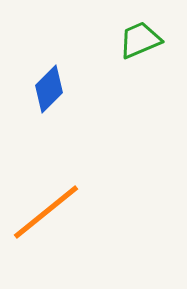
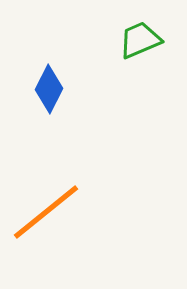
blue diamond: rotated 18 degrees counterclockwise
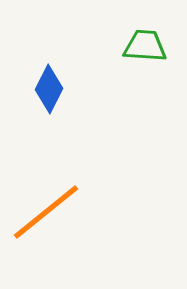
green trapezoid: moved 5 px right, 6 px down; rotated 27 degrees clockwise
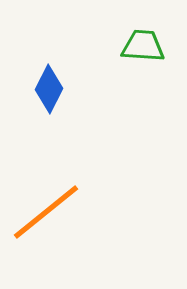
green trapezoid: moved 2 px left
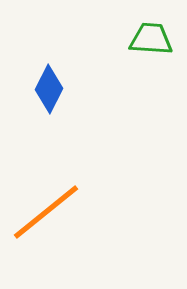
green trapezoid: moved 8 px right, 7 px up
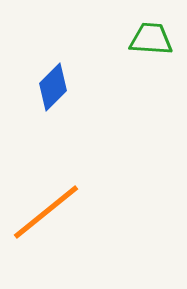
blue diamond: moved 4 px right, 2 px up; rotated 18 degrees clockwise
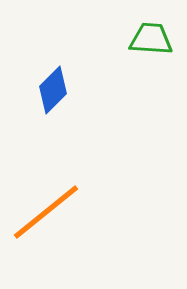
blue diamond: moved 3 px down
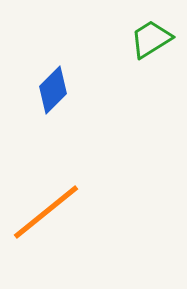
green trapezoid: rotated 36 degrees counterclockwise
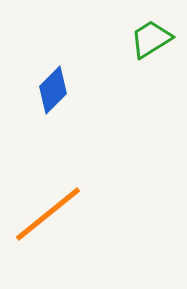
orange line: moved 2 px right, 2 px down
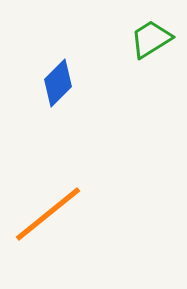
blue diamond: moved 5 px right, 7 px up
